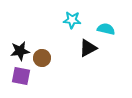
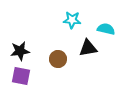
black triangle: rotated 18 degrees clockwise
brown circle: moved 16 px right, 1 px down
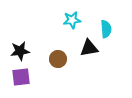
cyan star: rotated 12 degrees counterclockwise
cyan semicircle: rotated 72 degrees clockwise
black triangle: moved 1 px right
purple square: moved 1 px down; rotated 18 degrees counterclockwise
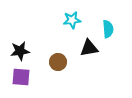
cyan semicircle: moved 2 px right
brown circle: moved 3 px down
purple square: rotated 12 degrees clockwise
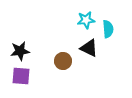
cyan star: moved 14 px right
black triangle: rotated 36 degrees clockwise
brown circle: moved 5 px right, 1 px up
purple square: moved 1 px up
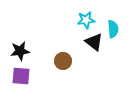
cyan semicircle: moved 5 px right
black triangle: moved 5 px right, 6 px up; rotated 12 degrees clockwise
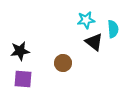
brown circle: moved 2 px down
purple square: moved 2 px right, 3 px down
